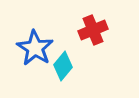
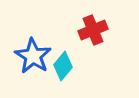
blue star: moved 2 px left, 8 px down
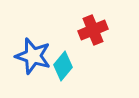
blue star: rotated 15 degrees counterclockwise
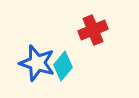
blue star: moved 4 px right, 7 px down
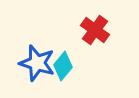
red cross: moved 2 px right; rotated 32 degrees counterclockwise
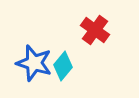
blue star: moved 3 px left
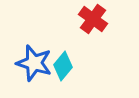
red cross: moved 2 px left, 11 px up
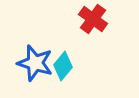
blue star: moved 1 px right
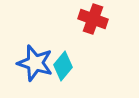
red cross: rotated 16 degrees counterclockwise
